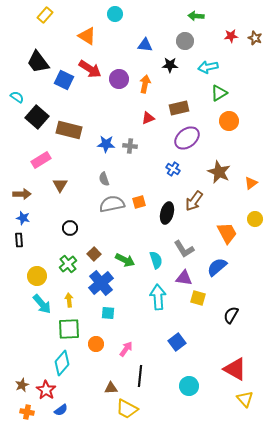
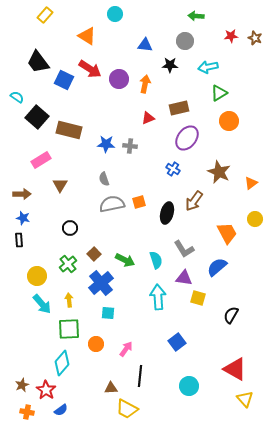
purple ellipse at (187, 138): rotated 15 degrees counterclockwise
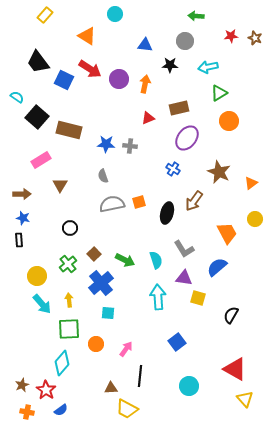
gray semicircle at (104, 179): moved 1 px left, 3 px up
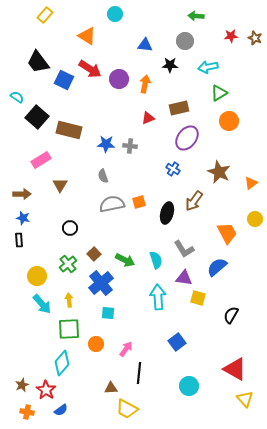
black line at (140, 376): moved 1 px left, 3 px up
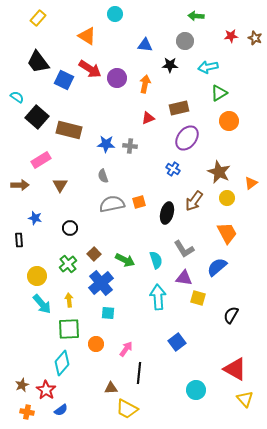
yellow rectangle at (45, 15): moved 7 px left, 3 px down
purple circle at (119, 79): moved 2 px left, 1 px up
brown arrow at (22, 194): moved 2 px left, 9 px up
blue star at (23, 218): moved 12 px right
yellow circle at (255, 219): moved 28 px left, 21 px up
cyan circle at (189, 386): moved 7 px right, 4 px down
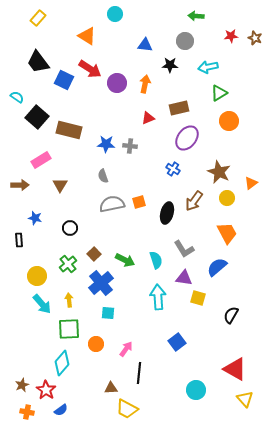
purple circle at (117, 78): moved 5 px down
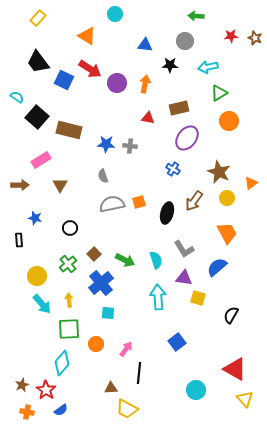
red triangle at (148, 118): rotated 32 degrees clockwise
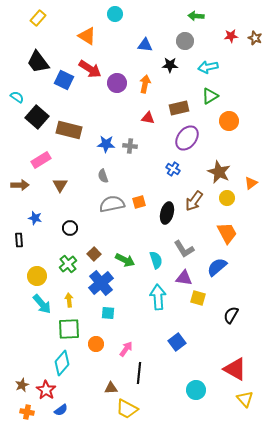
green triangle at (219, 93): moved 9 px left, 3 px down
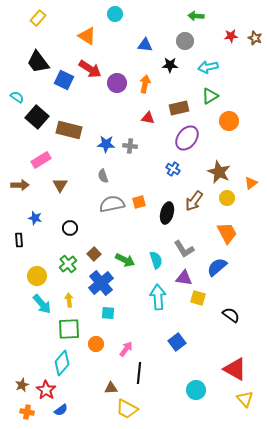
black semicircle at (231, 315): rotated 96 degrees clockwise
